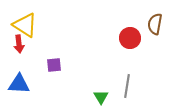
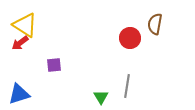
red arrow: moved 1 px right, 1 px up; rotated 60 degrees clockwise
blue triangle: moved 10 px down; rotated 20 degrees counterclockwise
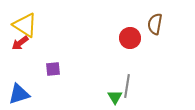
purple square: moved 1 px left, 4 px down
green triangle: moved 14 px right
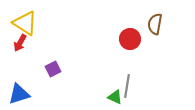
yellow triangle: moved 2 px up
red circle: moved 1 px down
red arrow: rotated 24 degrees counterclockwise
purple square: rotated 21 degrees counterclockwise
green triangle: rotated 35 degrees counterclockwise
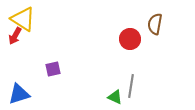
yellow triangle: moved 2 px left, 4 px up
red arrow: moved 5 px left, 7 px up
purple square: rotated 14 degrees clockwise
gray line: moved 4 px right
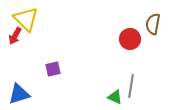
yellow triangle: moved 3 px right; rotated 12 degrees clockwise
brown semicircle: moved 2 px left
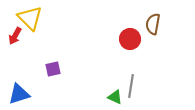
yellow triangle: moved 4 px right, 1 px up
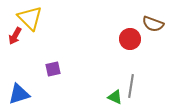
brown semicircle: rotated 80 degrees counterclockwise
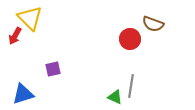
blue triangle: moved 4 px right
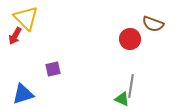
yellow triangle: moved 4 px left
green triangle: moved 7 px right, 2 px down
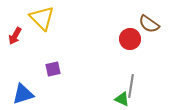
yellow triangle: moved 16 px right
brown semicircle: moved 4 px left; rotated 15 degrees clockwise
